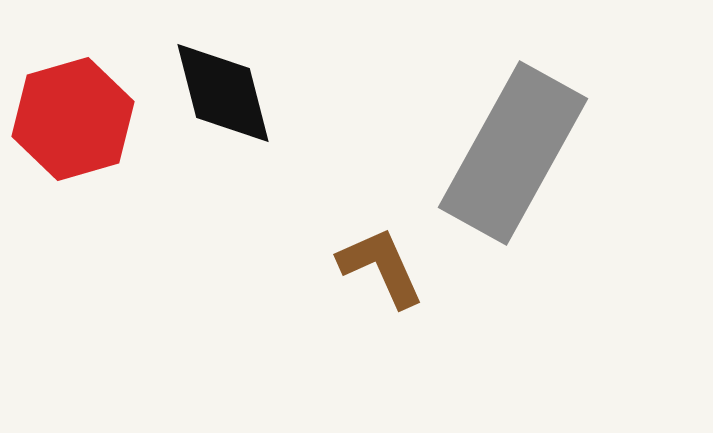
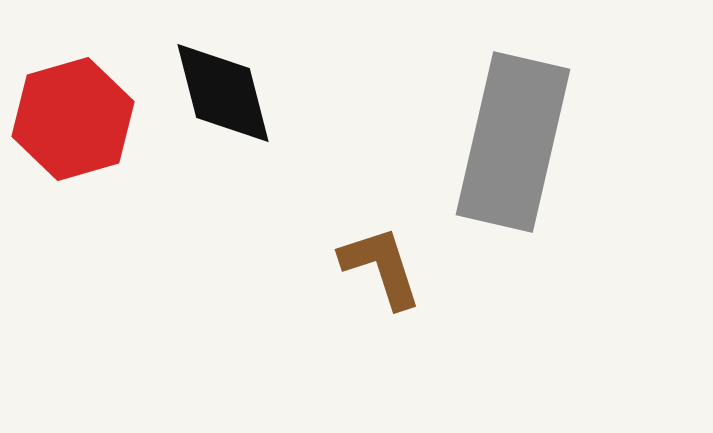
gray rectangle: moved 11 px up; rotated 16 degrees counterclockwise
brown L-shape: rotated 6 degrees clockwise
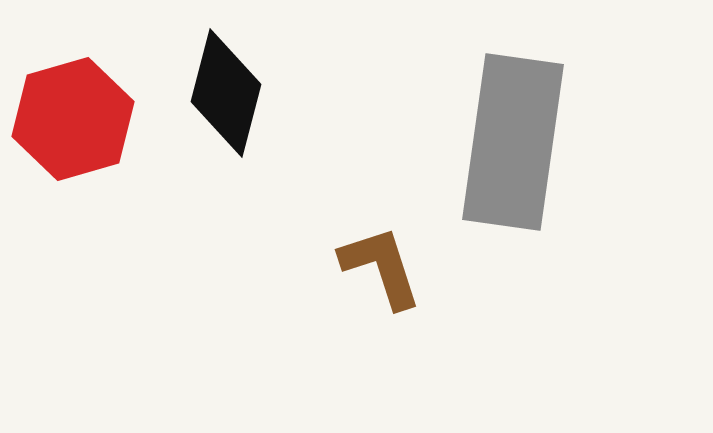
black diamond: moved 3 px right; rotated 29 degrees clockwise
gray rectangle: rotated 5 degrees counterclockwise
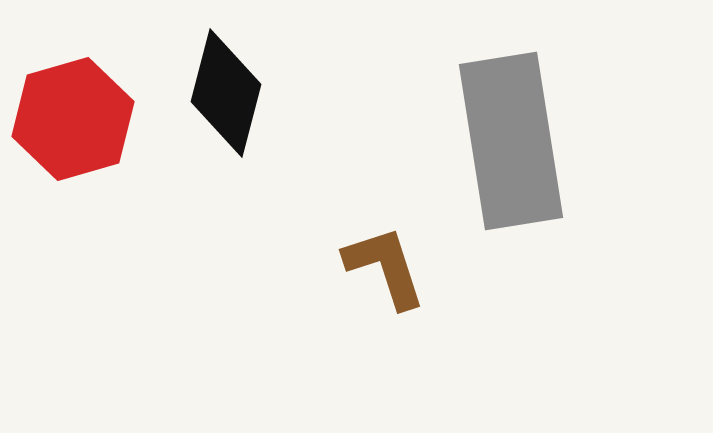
gray rectangle: moved 2 px left, 1 px up; rotated 17 degrees counterclockwise
brown L-shape: moved 4 px right
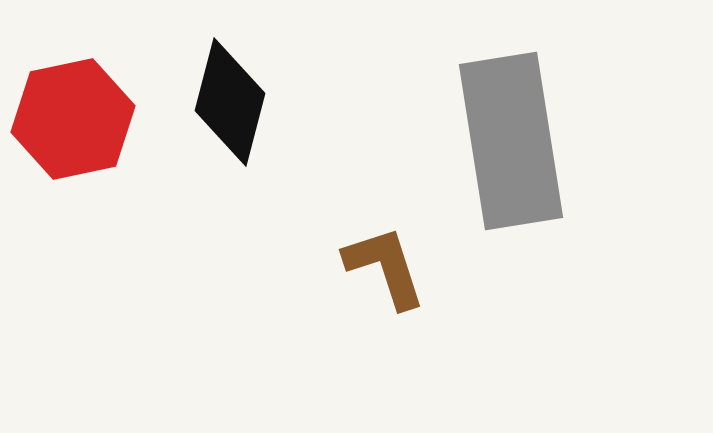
black diamond: moved 4 px right, 9 px down
red hexagon: rotated 4 degrees clockwise
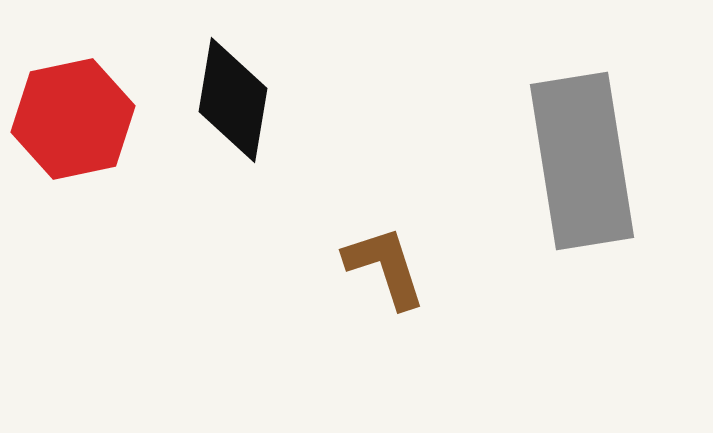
black diamond: moved 3 px right, 2 px up; rotated 5 degrees counterclockwise
gray rectangle: moved 71 px right, 20 px down
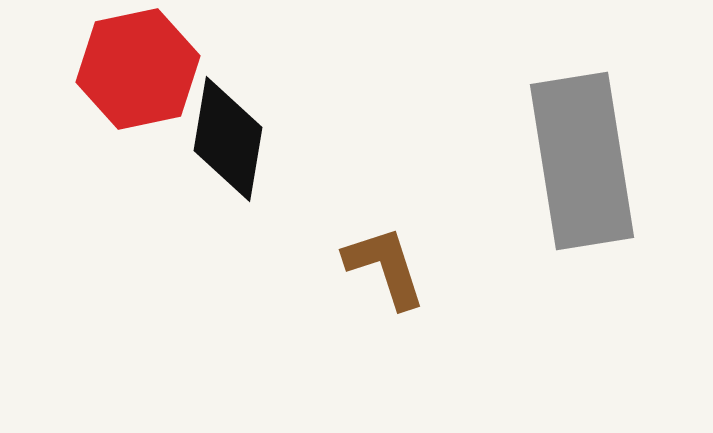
black diamond: moved 5 px left, 39 px down
red hexagon: moved 65 px right, 50 px up
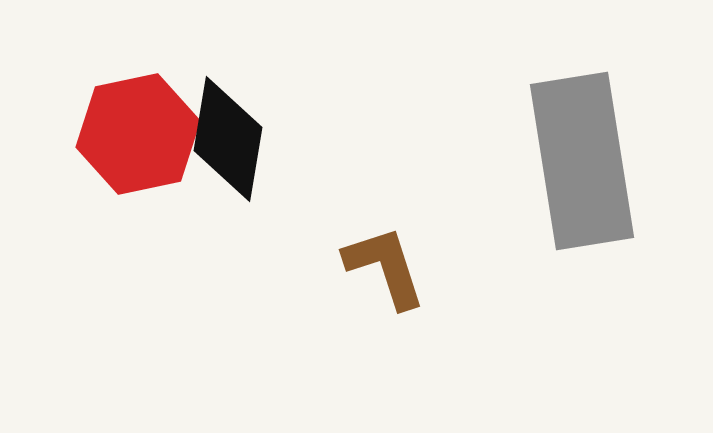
red hexagon: moved 65 px down
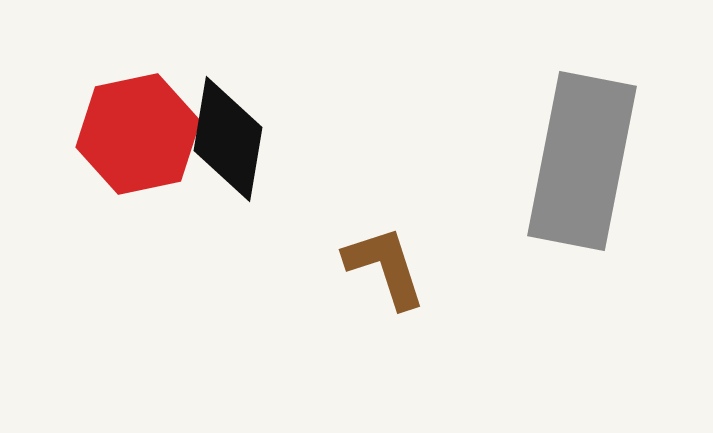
gray rectangle: rotated 20 degrees clockwise
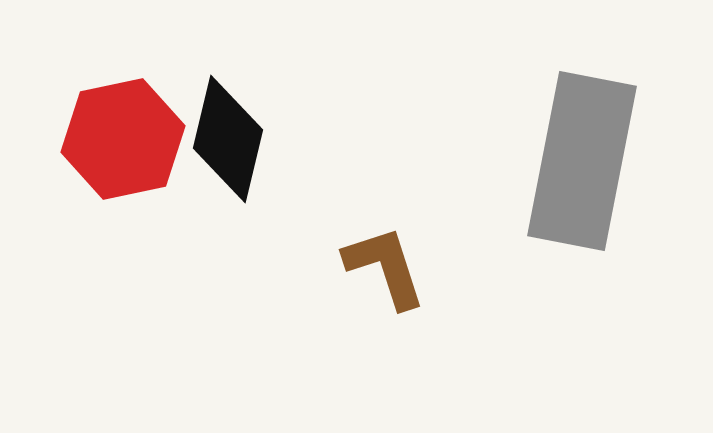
red hexagon: moved 15 px left, 5 px down
black diamond: rotated 4 degrees clockwise
